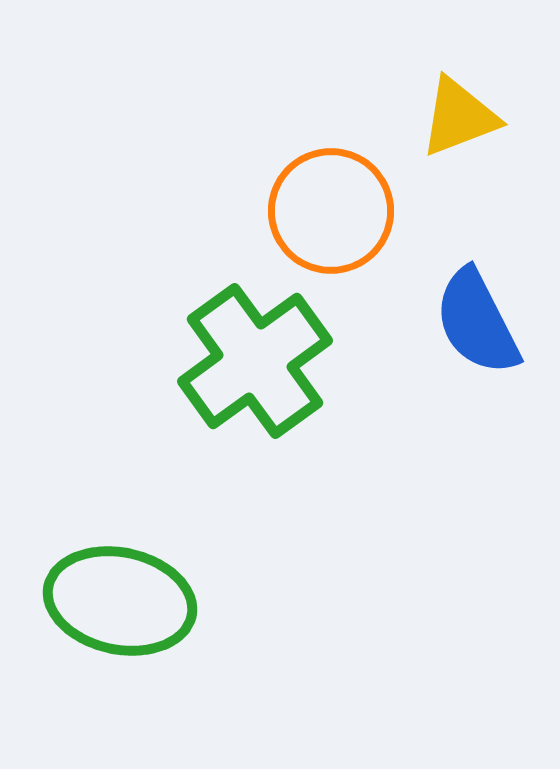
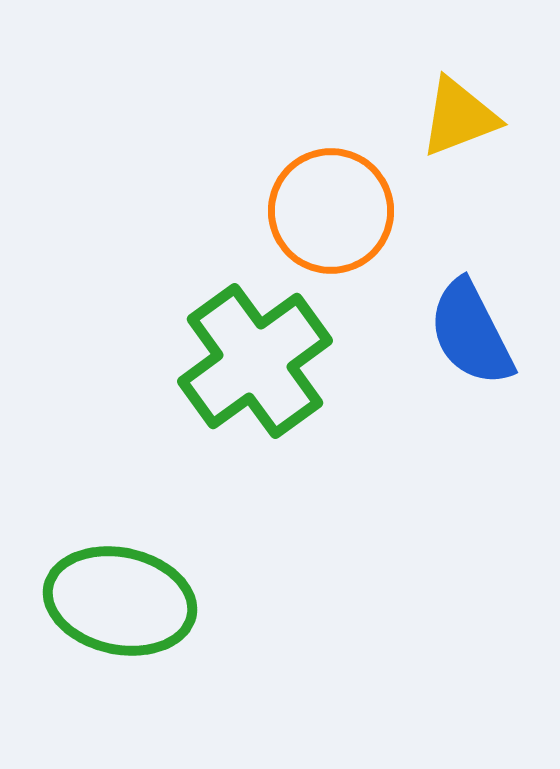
blue semicircle: moved 6 px left, 11 px down
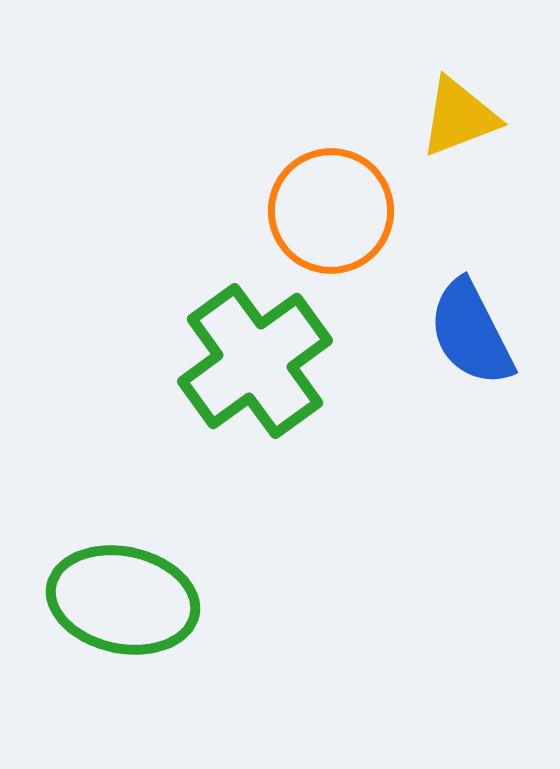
green ellipse: moved 3 px right, 1 px up
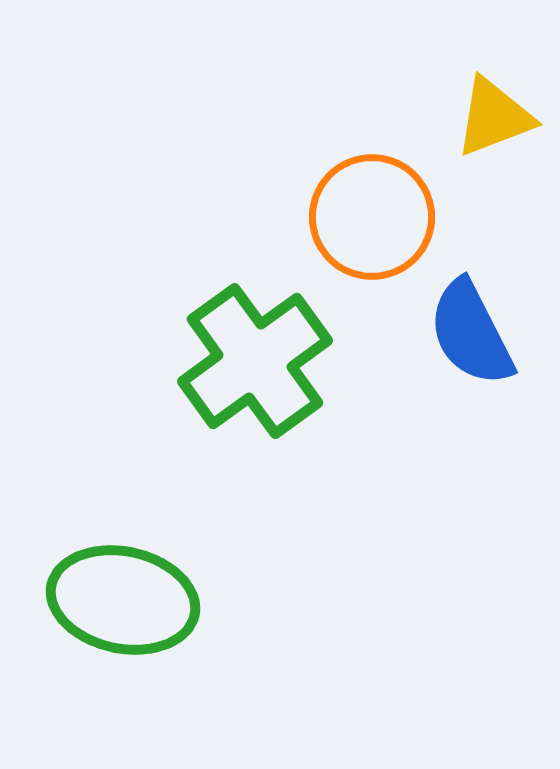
yellow triangle: moved 35 px right
orange circle: moved 41 px right, 6 px down
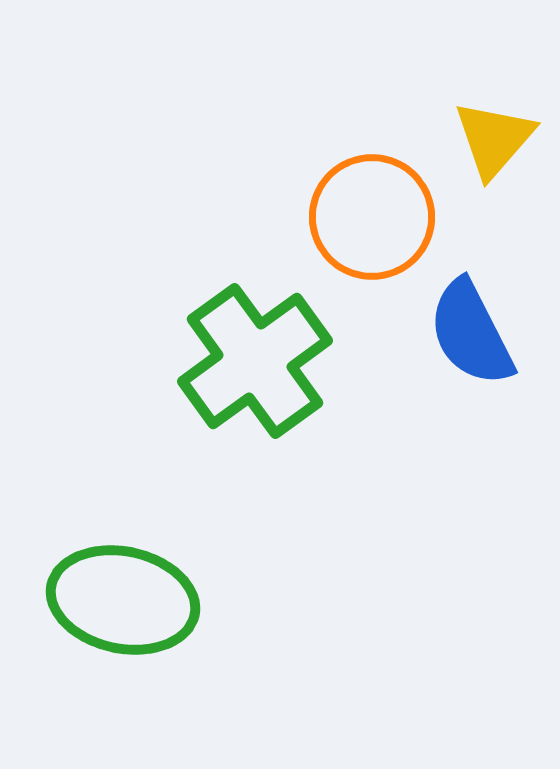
yellow triangle: moved 22 px down; rotated 28 degrees counterclockwise
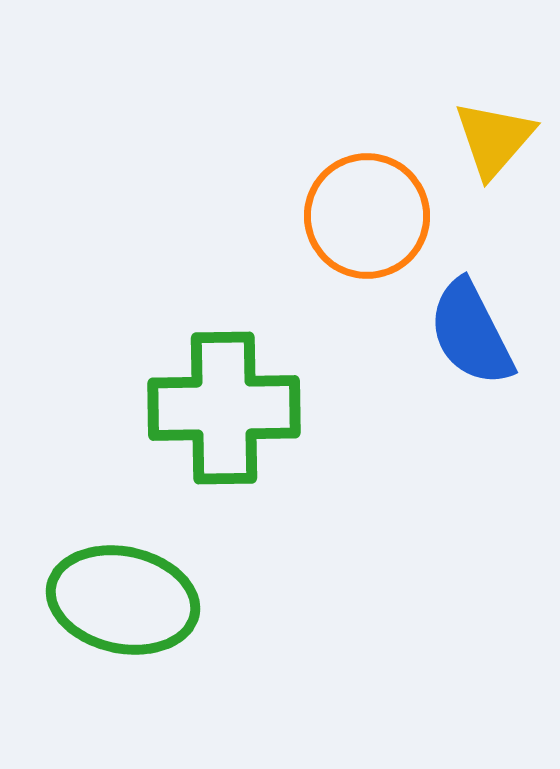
orange circle: moved 5 px left, 1 px up
green cross: moved 31 px left, 47 px down; rotated 35 degrees clockwise
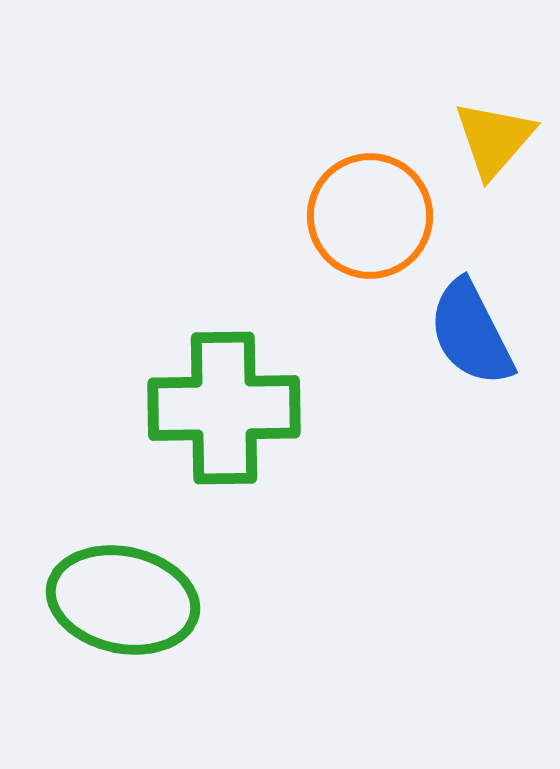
orange circle: moved 3 px right
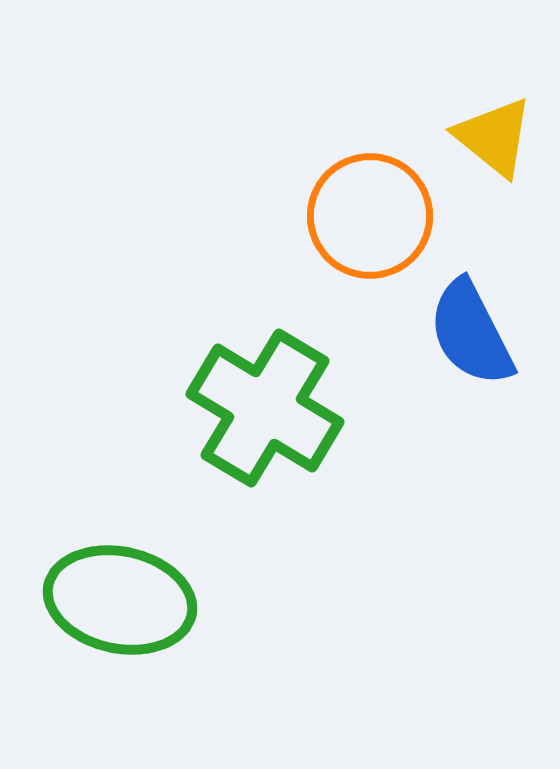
yellow triangle: moved 2 px up; rotated 32 degrees counterclockwise
green cross: moved 41 px right; rotated 32 degrees clockwise
green ellipse: moved 3 px left
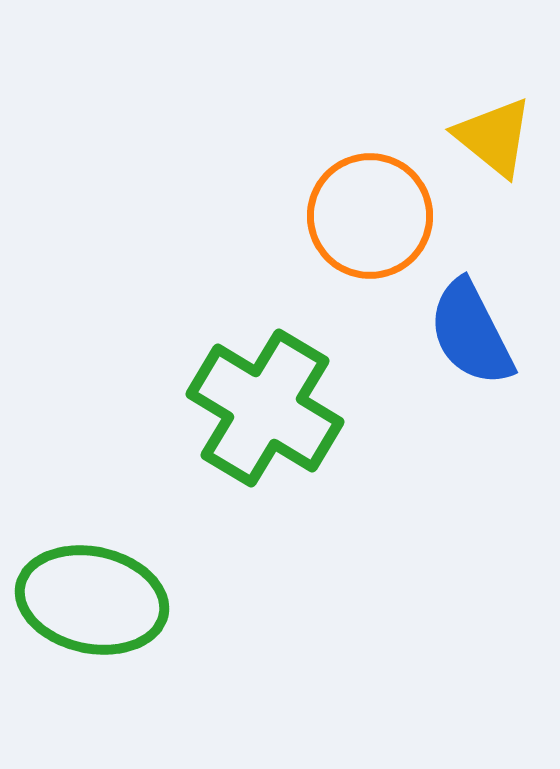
green ellipse: moved 28 px left
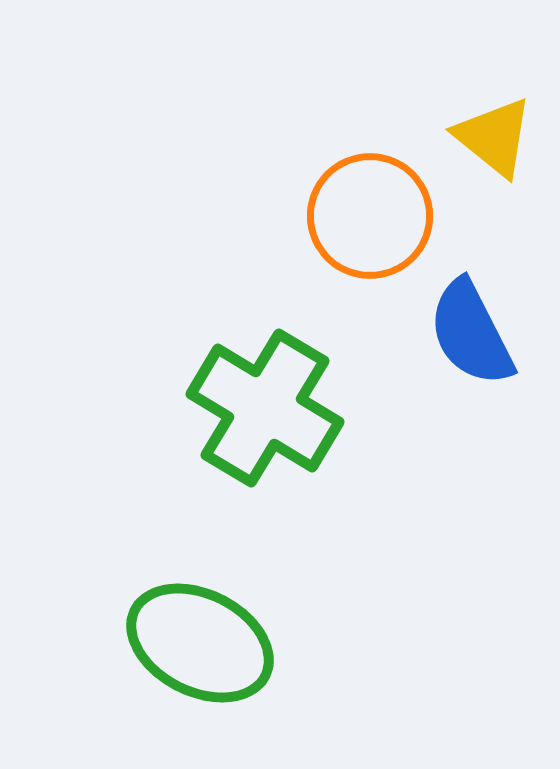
green ellipse: moved 108 px right, 43 px down; rotated 15 degrees clockwise
